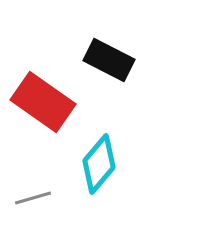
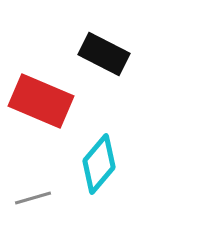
black rectangle: moved 5 px left, 6 px up
red rectangle: moved 2 px left, 1 px up; rotated 12 degrees counterclockwise
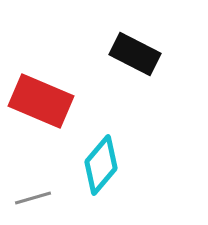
black rectangle: moved 31 px right
cyan diamond: moved 2 px right, 1 px down
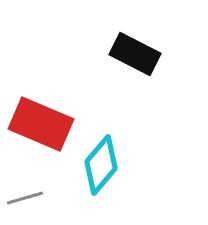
red rectangle: moved 23 px down
gray line: moved 8 px left
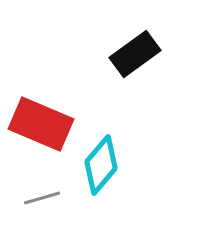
black rectangle: rotated 63 degrees counterclockwise
gray line: moved 17 px right
